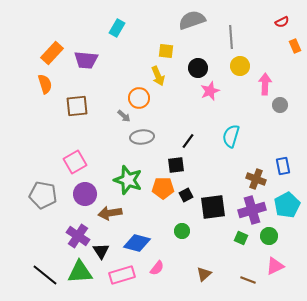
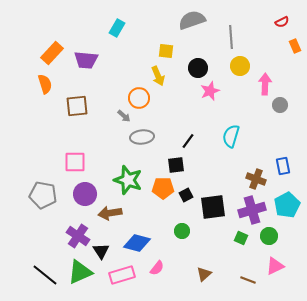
pink square at (75, 162): rotated 30 degrees clockwise
green triangle at (80, 272): rotated 20 degrees counterclockwise
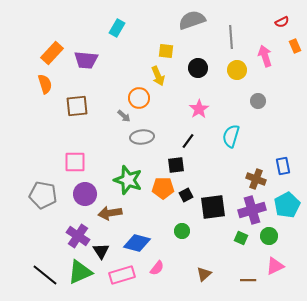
yellow circle at (240, 66): moved 3 px left, 4 px down
pink arrow at (265, 84): moved 28 px up; rotated 20 degrees counterclockwise
pink star at (210, 91): moved 11 px left, 18 px down; rotated 12 degrees counterclockwise
gray circle at (280, 105): moved 22 px left, 4 px up
brown line at (248, 280): rotated 21 degrees counterclockwise
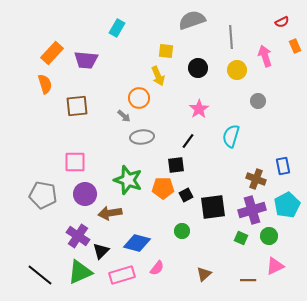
black triangle at (101, 251): rotated 18 degrees clockwise
black line at (45, 275): moved 5 px left
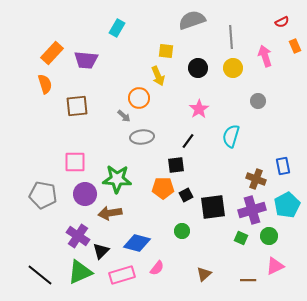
yellow circle at (237, 70): moved 4 px left, 2 px up
green star at (128, 180): moved 11 px left, 1 px up; rotated 16 degrees counterclockwise
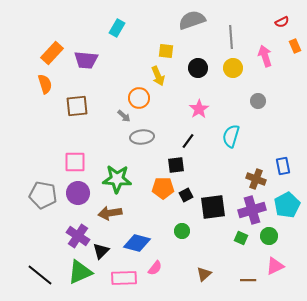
purple circle at (85, 194): moved 7 px left, 1 px up
pink semicircle at (157, 268): moved 2 px left
pink rectangle at (122, 275): moved 2 px right, 3 px down; rotated 15 degrees clockwise
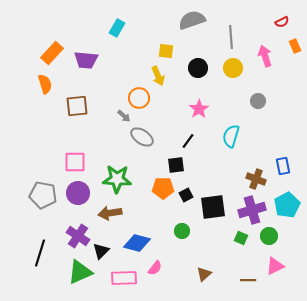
gray ellipse at (142, 137): rotated 40 degrees clockwise
black line at (40, 275): moved 22 px up; rotated 68 degrees clockwise
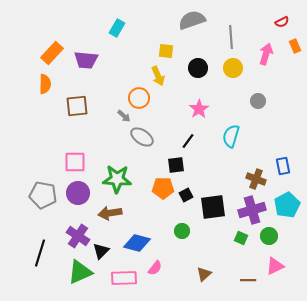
pink arrow at (265, 56): moved 1 px right, 2 px up; rotated 35 degrees clockwise
orange semicircle at (45, 84): rotated 18 degrees clockwise
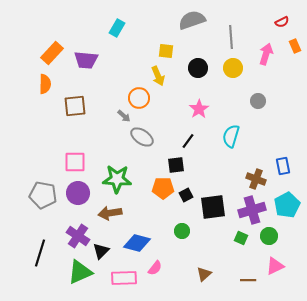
brown square at (77, 106): moved 2 px left
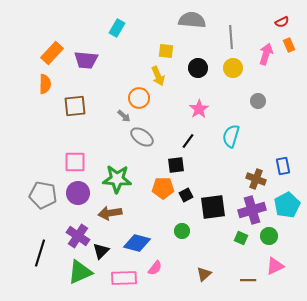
gray semicircle at (192, 20): rotated 24 degrees clockwise
orange rectangle at (295, 46): moved 6 px left, 1 px up
